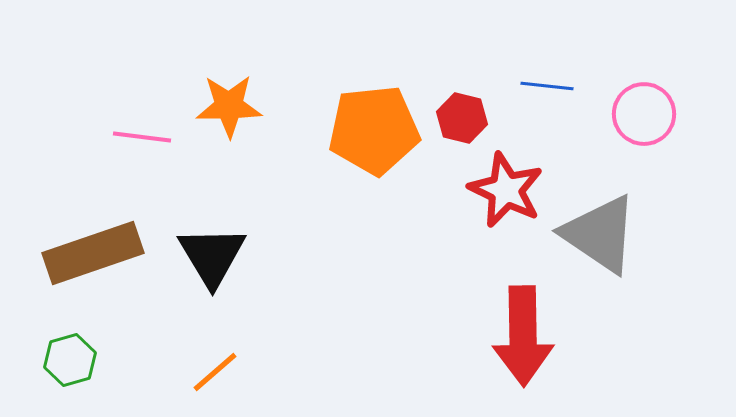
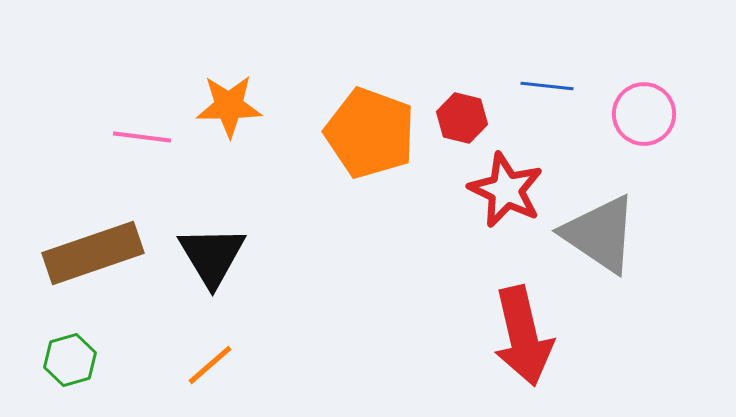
orange pentagon: moved 4 px left, 3 px down; rotated 26 degrees clockwise
red arrow: rotated 12 degrees counterclockwise
orange line: moved 5 px left, 7 px up
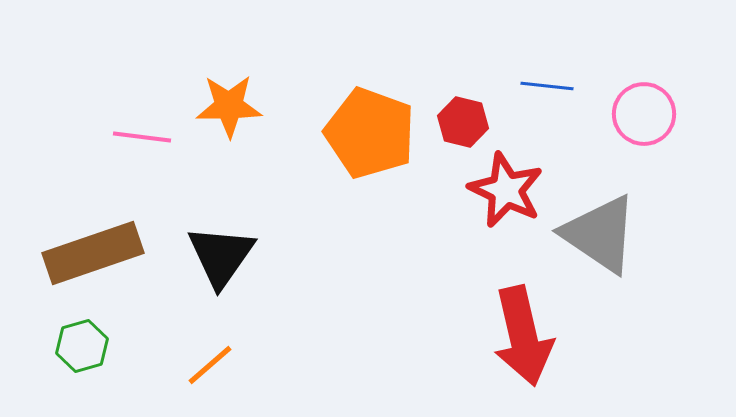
red hexagon: moved 1 px right, 4 px down
black triangle: moved 9 px right; rotated 6 degrees clockwise
green hexagon: moved 12 px right, 14 px up
